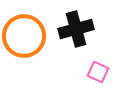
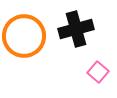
pink square: rotated 15 degrees clockwise
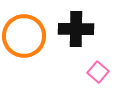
black cross: rotated 16 degrees clockwise
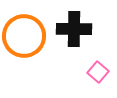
black cross: moved 2 px left
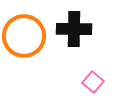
pink square: moved 5 px left, 10 px down
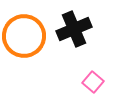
black cross: rotated 24 degrees counterclockwise
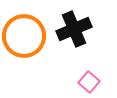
pink square: moved 4 px left
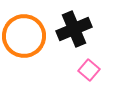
pink square: moved 12 px up
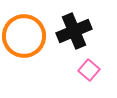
black cross: moved 2 px down
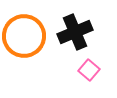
black cross: moved 1 px right, 1 px down
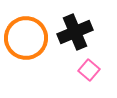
orange circle: moved 2 px right, 2 px down
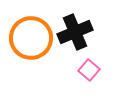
orange circle: moved 5 px right
